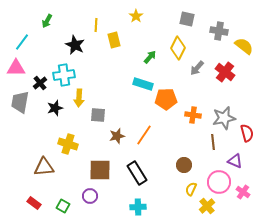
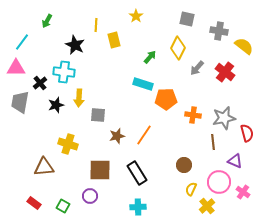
cyan cross at (64, 75): moved 3 px up; rotated 15 degrees clockwise
black star at (55, 108): moved 1 px right, 3 px up
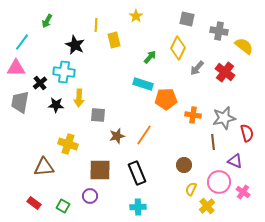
black star at (56, 105): rotated 21 degrees clockwise
black rectangle at (137, 173): rotated 10 degrees clockwise
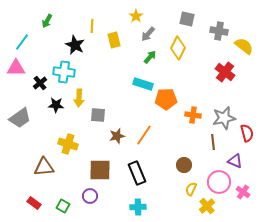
yellow line at (96, 25): moved 4 px left, 1 px down
gray arrow at (197, 68): moved 49 px left, 34 px up
gray trapezoid at (20, 102): moved 16 px down; rotated 135 degrees counterclockwise
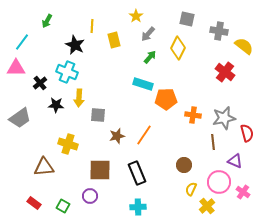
cyan cross at (64, 72): moved 3 px right; rotated 15 degrees clockwise
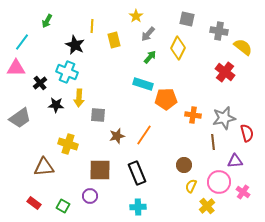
yellow semicircle at (244, 46): moved 1 px left, 1 px down
purple triangle at (235, 161): rotated 28 degrees counterclockwise
yellow semicircle at (191, 189): moved 3 px up
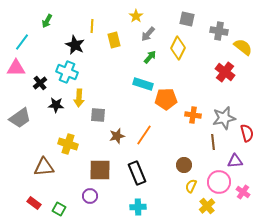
green square at (63, 206): moved 4 px left, 3 px down
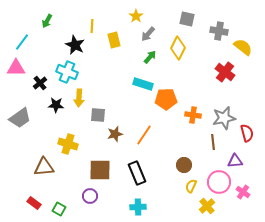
brown star at (117, 136): moved 2 px left, 2 px up
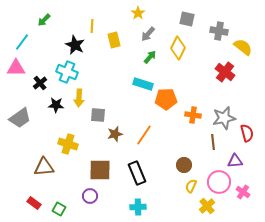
yellow star at (136, 16): moved 2 px right, 3 px up
green arrow at (47, 21): moved 3 px left, 1 px up; rotated 16 degrees clockwise
